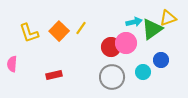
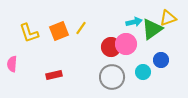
orange square: rotated 24 degrees clockwise
pink circle: moved 1 px down
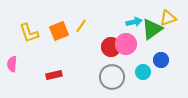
yellow line: moved 2 px up
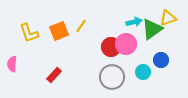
red rectangle: rotated 35 degrees counterclockwise
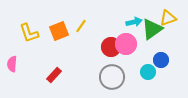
cyan circle: moved 5 px right
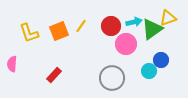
red circle: moved 21 px up
cyan circle: moved 1 px right, 1 px up
gray circle: moved 1 px down
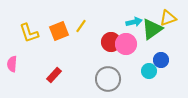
red circle: moved 16 px down
gray circle: moved 4 px left, 1 px down
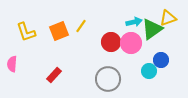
yellow L-shape: moved 3 px left, 1 px up
pink circle: moved 5 px right, 1 px up
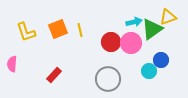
yellow triangle: moved 1 px up
yellow line: moved 1 px left, 4 px down; rotated 48 degrees counterclockwise
orange square: moved 1 px left, 2 px up
